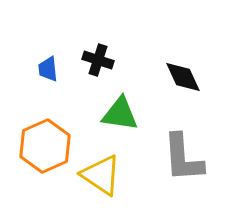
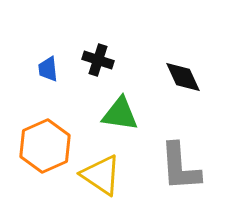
gray L-shape: moved 3 px left, 9 px down
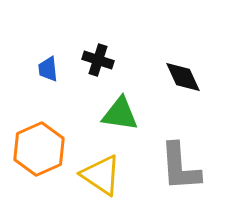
orange hexagon: moved 6 px left, 3 px down
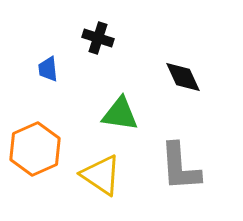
black cross: moved 22 px up
orange hexagon: moved 4 px left
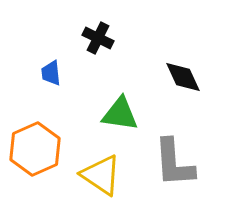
black cross: rotated 8 degrees clockwise
blue trapezoid: moved 3 px right, 4 px down
gray L-shape: moved 6 px left, 4 px up
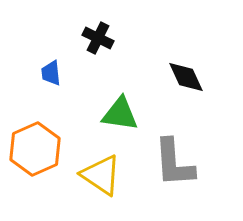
black diamond: moved 3 px right
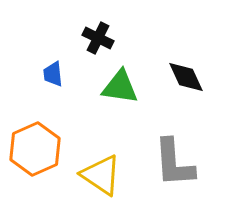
blue trapezoid: moved 2 px right, 1 px down
green triangle: moved 27 px up
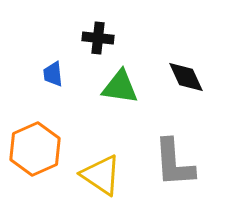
black cross: rotated 20 degrees counterclockwise
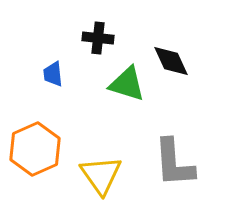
black diamond: moved 15 px left, 16 px up
green triangle: moved 7 px right, 3 px up; rotated 9 degrees clockwise
yellow triangle: rotated 21 degrees clockwise
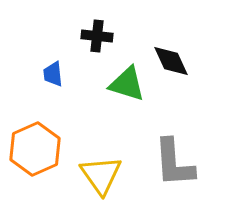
black cross: moved 1 px left, 2 px up
